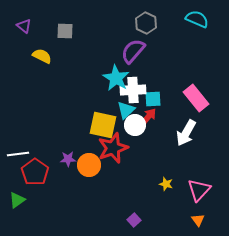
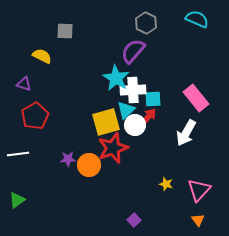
purple triangle: moved 58 px down; rotated 21 degrees counterclockwise
yellow square: moved 3 px right, 3 px up; rotated 28 degrees counterclockwise
red pentagon: moved 56 px up; rotated 8 degrees clockwise
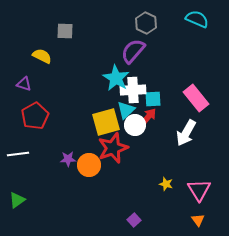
pink triangle: rotated 15 degrees counterclockwise
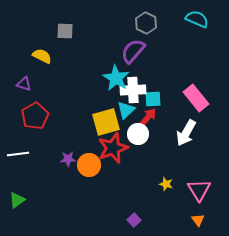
white circle: moved 3 px right, 9 px down
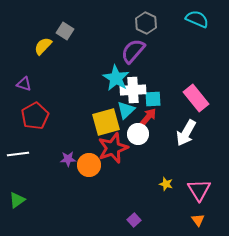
gray square: rotated 30 degrees clockwise
yellow semicircle: moved 1 px right, 10 px up; rotated 72 degrees counterclockwise
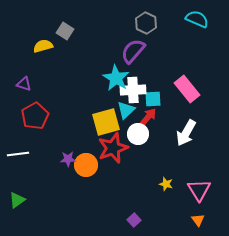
yellow semicircle: rotated 30 degrees clockwise
pink rectangle: moved 9 px left, 9 px up
orange circle: moved 3 px left
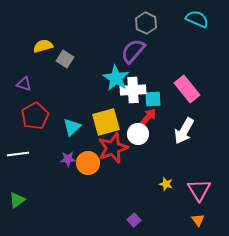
gray square: moved 28 px down
cyan triangle: moved 54 px left, 17 px down
white arrow: moved 2 px left, 2 px up
orange circle: moved 2 px right, 2 px up
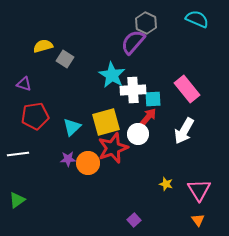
purple semicircle: moved 9 px up
cyan star: moved 4 px left, 3 px up
red pentagon: rotated 20 degrees clockwise
